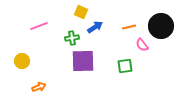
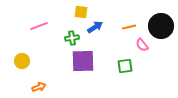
yellow square: rotated 16 degrees counterclockwise
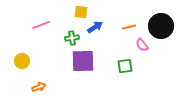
pink line: moved 2 px right, 1 px up
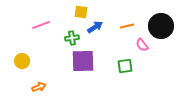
orange line: moved 2 px left, 1 px up
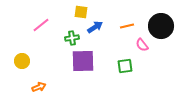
pink line: rotated 18 degrees counterclockwise
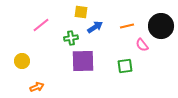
green cross: moved 1 px left
orange arrow: moved 2 px left
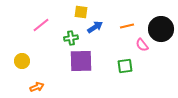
black circle: moved 3 px down
purple square: moved 2 px left
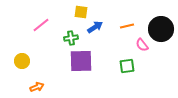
green square: moved 2 px right
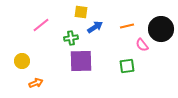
orange arrow: moved 1 px left, 4 px up
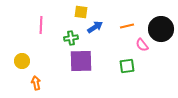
pink line: rotated 48 degrees counterclockwise
orange arrow: rotated 80 degrees counterclockwise
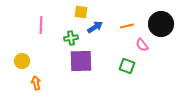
black circle: moved 5 px up
green square: rotated 28 degrees clockwise
